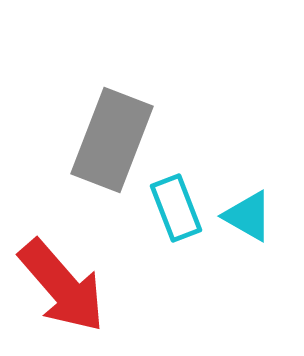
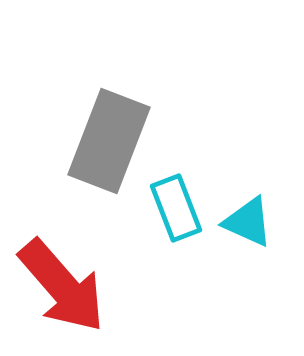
gray rectangle: moved 3 px left, 1 px down
cyan triangle: moved 6 px down; rotated 6 degrees counterclockwise
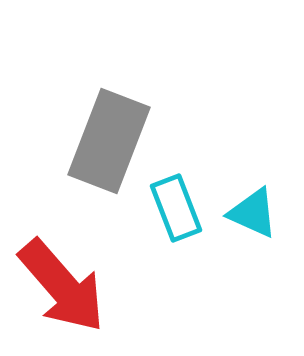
cyan triangle: moved 5 px right, 9 px up
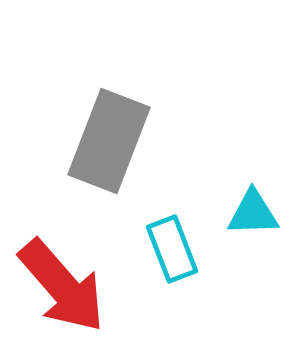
cyan rectangle: moved 4 px left, 41 px down
cyan triangle: rotated 26 degrees counterclockwise
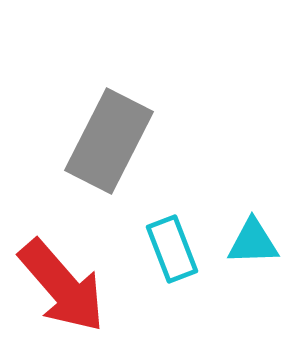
gray rectangle: rotated 6 degrees clockwise
cyan triangle: moved 29 px down
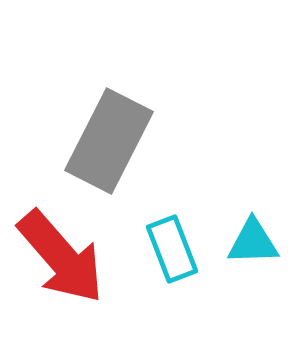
red arrow: moved 1 px left, 29 px up
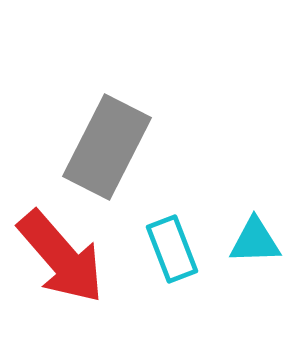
gray rectangle: moved 2 px left, 6 px down
cyan triangle: moved 2 px right, 1 px up
